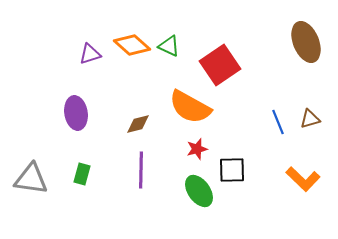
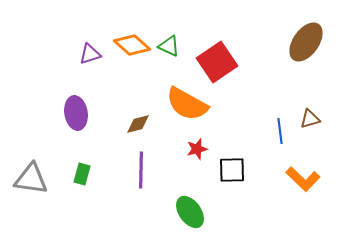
brown ellipse: rotated 57 degrees clockwise
red square: moved 3 px left, 3 px up
orange semicircle: moved 3 px left, 3 px up
blue line: moved 2 px right, 9 px down; rotated 15 degrees clockwise
green ellipse: moved 9 px left, 21 px down
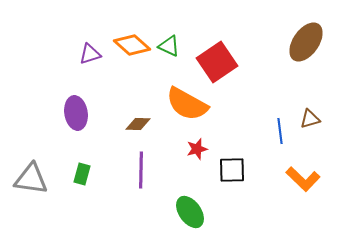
brown diamond: rotated 15 degrees clockwise
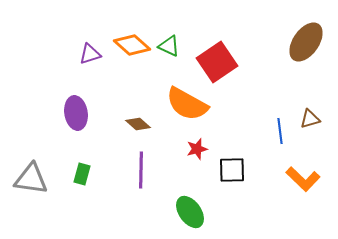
brown diamond: rotated 40 degrees clockwise
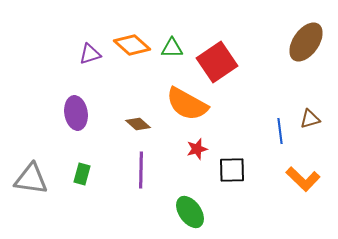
green triangle: moved 3 px right, 2 px down; rotated 25 degrees counterclockwise
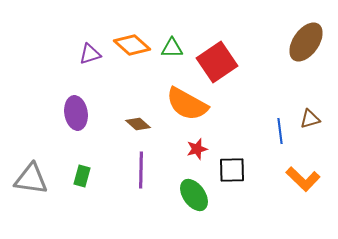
green rectangle: moved 2 px down
green ellipse: moved 4 px right, 17 px up
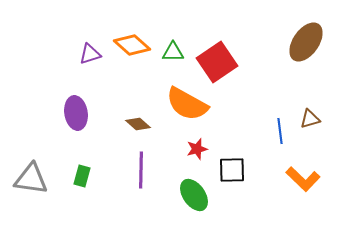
green triangle: moved 1 px right, 4 px down
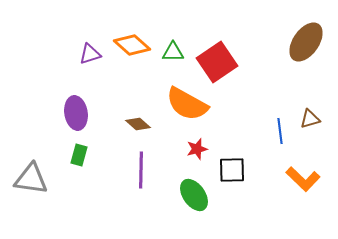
green rectangle: moved 3 px left, 21 px up
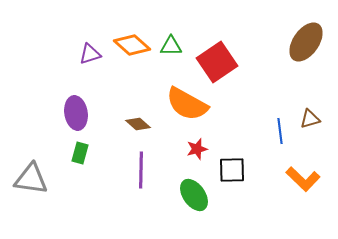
green triangle: moved 2 px left, 6 px up
green rectangle: moved 1 px right, 2 px up
